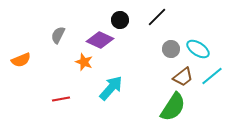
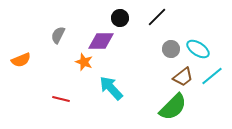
black circle: moved 2 px up
purple diamond: moved 1 px right, 1 px down; rotated 24 degrees counterclockwise
cyan arrow: rotated 84 degrees counterclockwise
red line: rotated 24 degrees clockwise
green semicircle: rotated 12 degrees clockwise
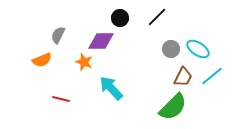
orange semicircle: moved 21 px right
brown trapezoid: rotated 25 degrees counterclockwise
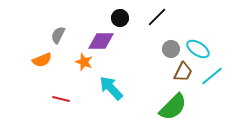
brown trapezoid: moved 5 px up
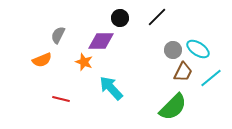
gray circle: moved 2 px right, 1 px down
cyan line: moved 1 px left, 2 px down
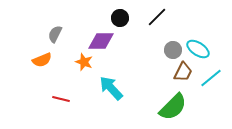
gray semicircle: moved 3 px left, 1 px up
